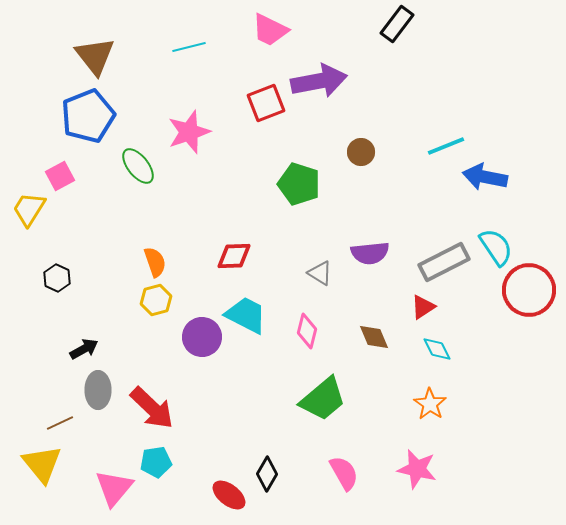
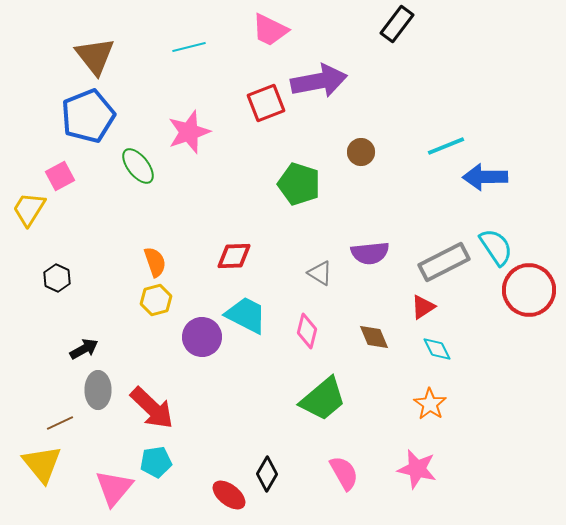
blue arrow at (485, 177): rotated 12 degrees counterclockwise
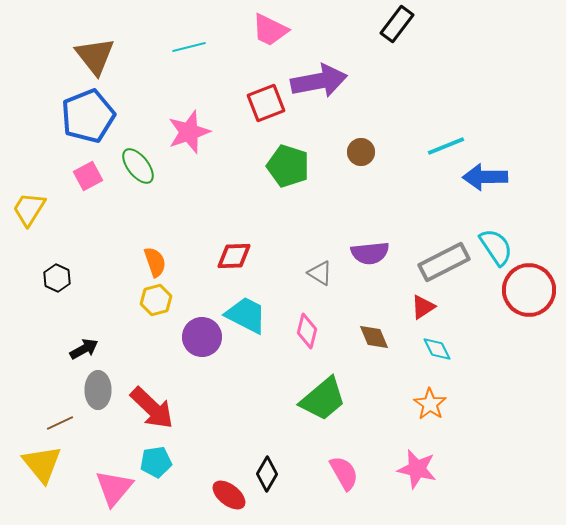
pink square at (60, 176): moved 28 px right
green pentagon at (299, 184): moved 11 px left, 18 px up
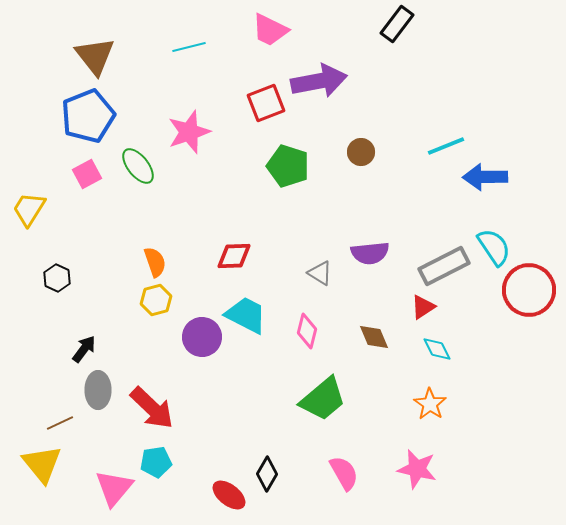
pink square at (88, 176): moved 1 px left, 2 px up
cyan semicircle at (496, 247): moved 2 px left
gray rectangle at (444, 262): moved 4 px down
black arrow at (84, 349): rotated 24 degrees counterclockwise
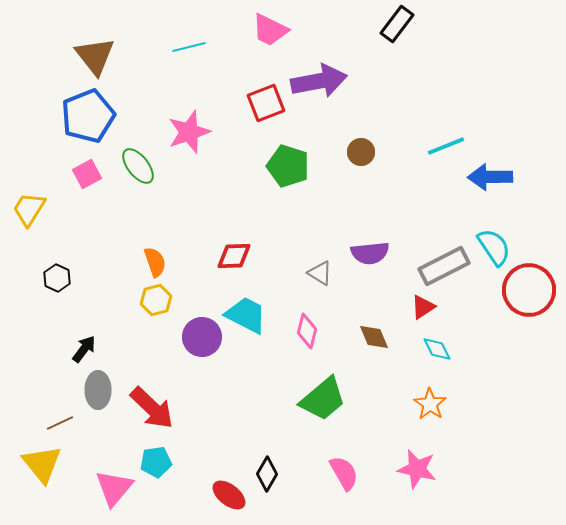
blue arrow at (485, 177): moved 5 px right
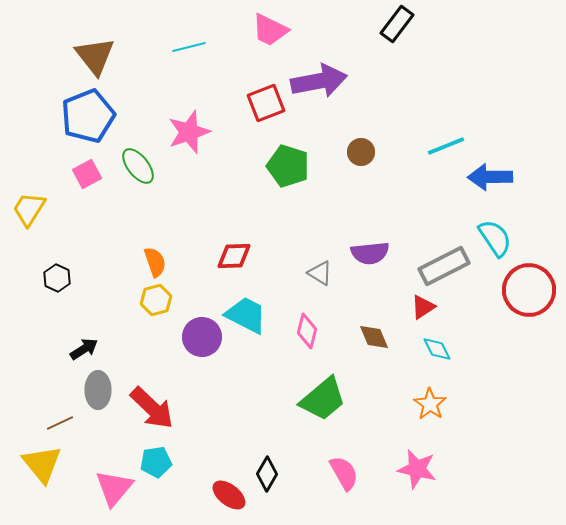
cyan semicircle at (494, 247): moved 1 px right, 9 px up
black arrow at (84, 349): rotated 20 degrees clockwise
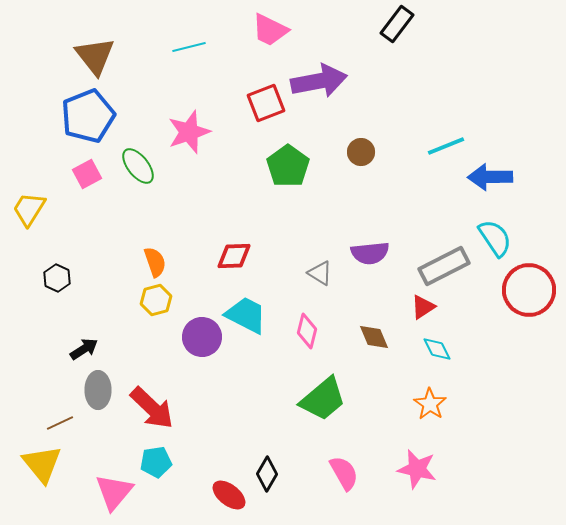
green pentagon at (288, 166): rotated 18 degrees clockwise
pink triangle at (114, 488): moved 4 px down
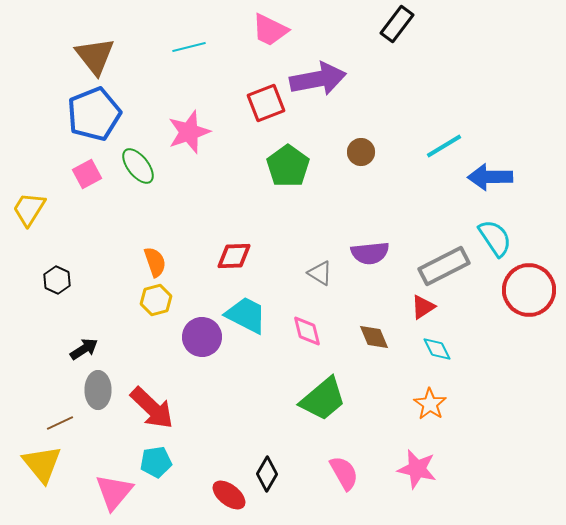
purple arrow at (319, 81): moved 1 px left, 2 px up
blue pentagon at (88, 116): moved 6 px right, 2 px up
cyan line at (446, 146): moved 2 px left; rotated 9 degrees counterclockwise
black hexagon at (57, 278): moved 2 px down
pink diamond at (307, 331): rotated 28 degrees counterclockwise
